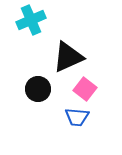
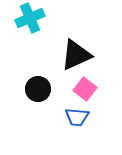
cyan cross: moved 1 px left, 2 px up
black triangle: moved 8 px right, 2 px up
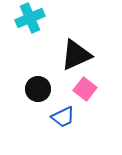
blue trapezoid: moved 14 px left; rotated 30 degrees counterclockwise
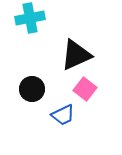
cyan cross: rotated 12 degrees clockwise
black circle: moved 6 px left
blue trapezoid: moved 2 px up
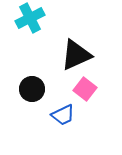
cyan cross: rotated 16 degrees counterclockwise
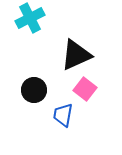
black circle: moved 2 px right, 1 px down
blue trapezoid: rotated 125 degrees clockwise
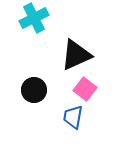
cyan cross: moved 4 px right
blue trapezoid: moved 10 px right, 2 px down
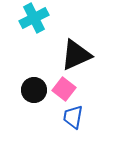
pink square: moved 21 px left
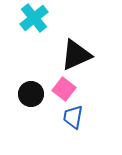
cyan cross: rotated 12 degrees counterclockwise
black circle: moved 3 px left, 4 px down
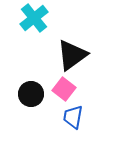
black triangle: moved 4 px left; rotated 12 degrees counterclockwise
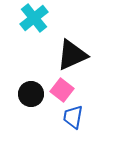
black triangle: rotated 12 degrees clockwise
pink square: moved 2 px left, 1 px down
